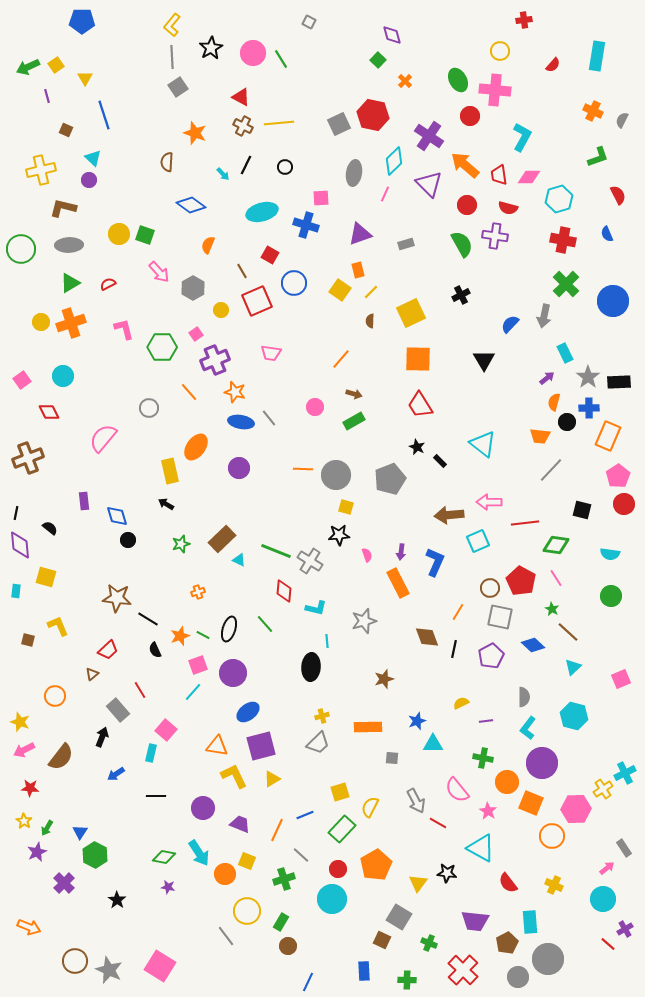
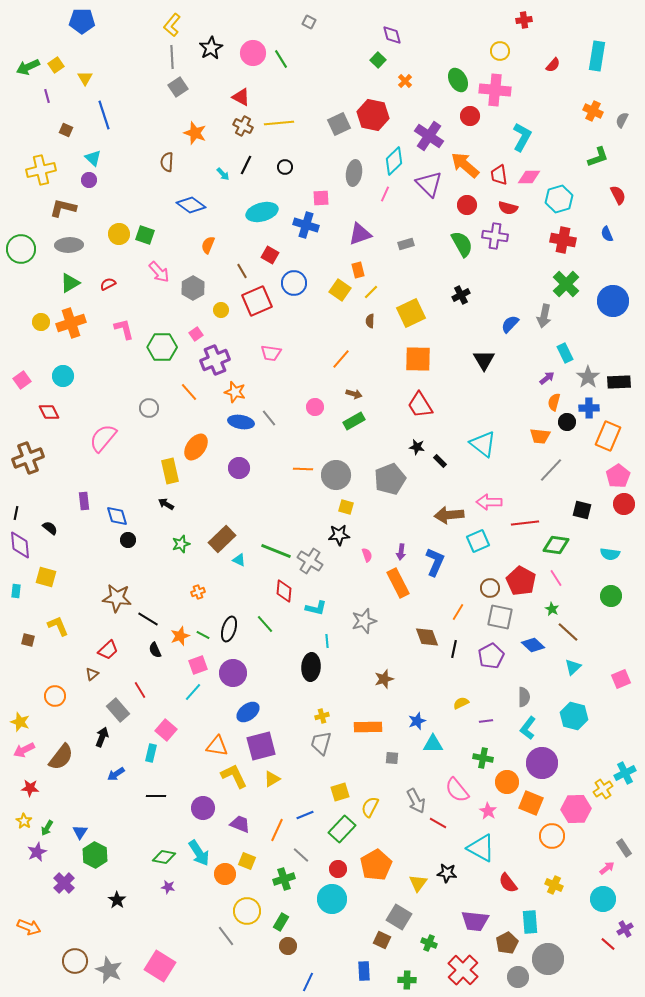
black star at (417, 447): rotated 14 degrees counterclockwise
gray trapezoid at (318, 743): moved 3 px right; rotated 150 degrees clockwise
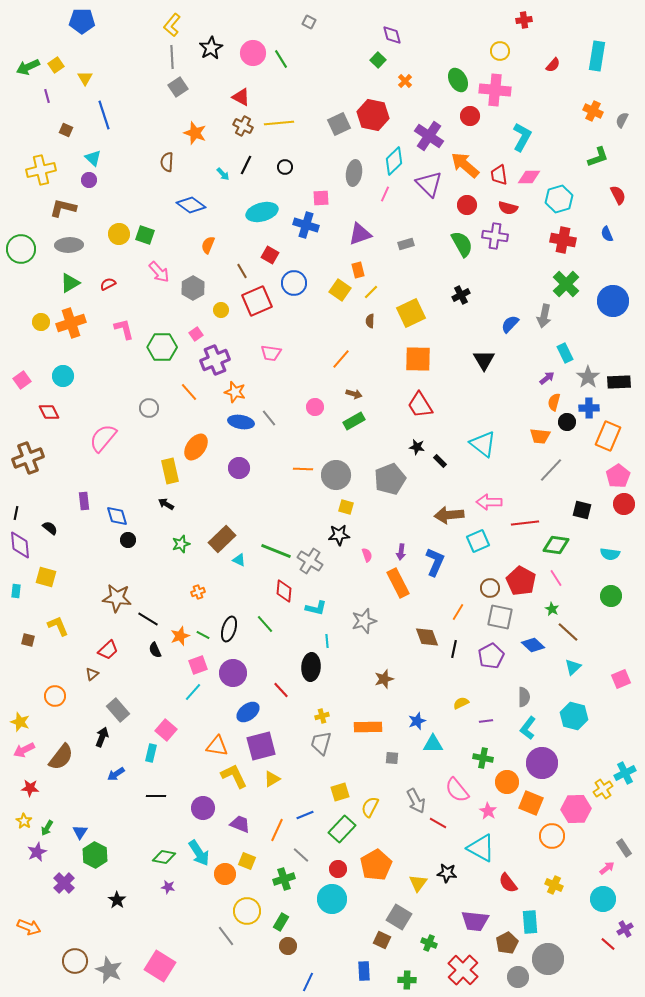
red line at (140, 690): moved 141 px right; rotated 12 degrees counterclockwise
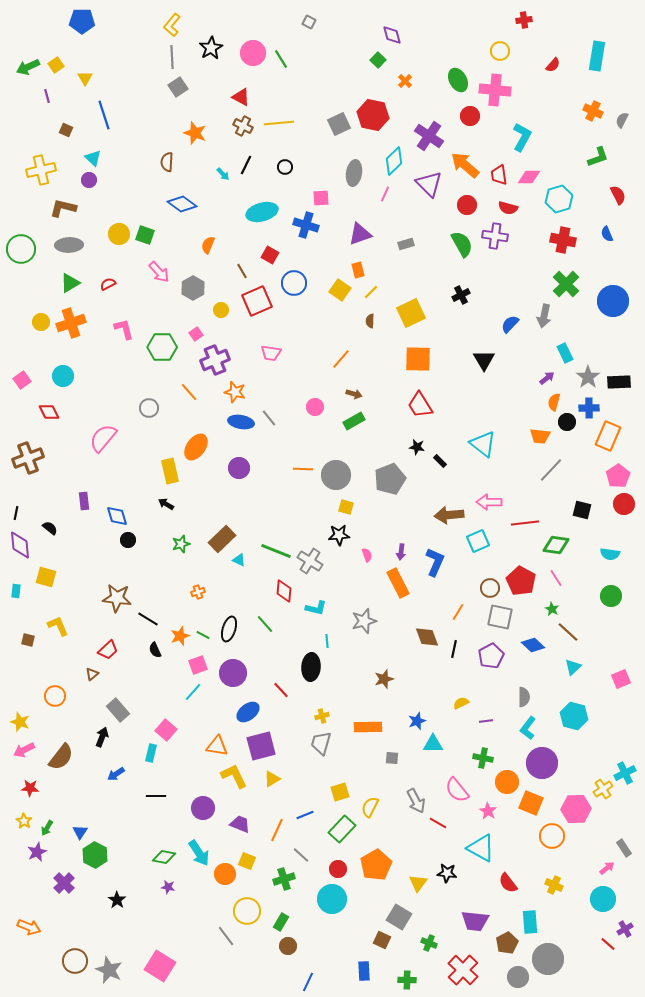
blue diamond at (191, 205): moved 9 px left, 1 px up
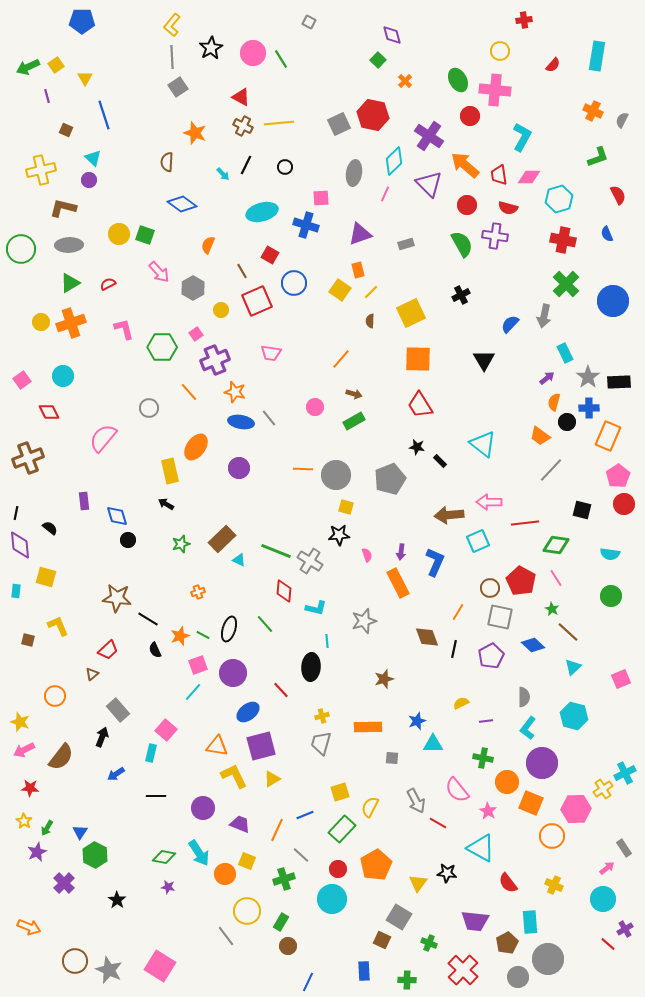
orange trapezoid at (540, 436): rotated 30 degrees clockwise
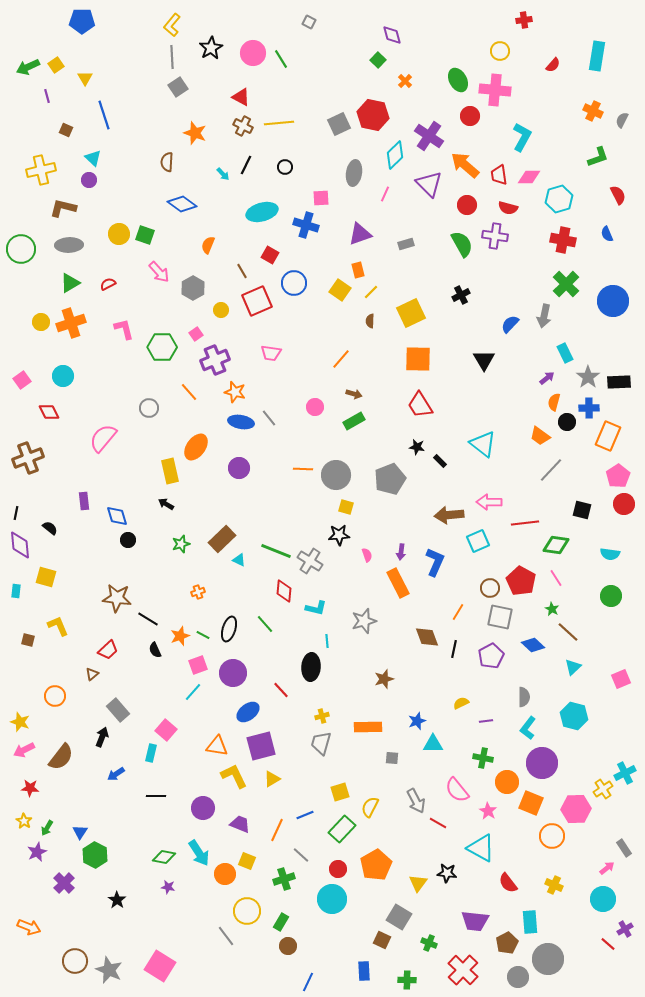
cyan diamond at (394, 161): moved 1 px right, 6 px up
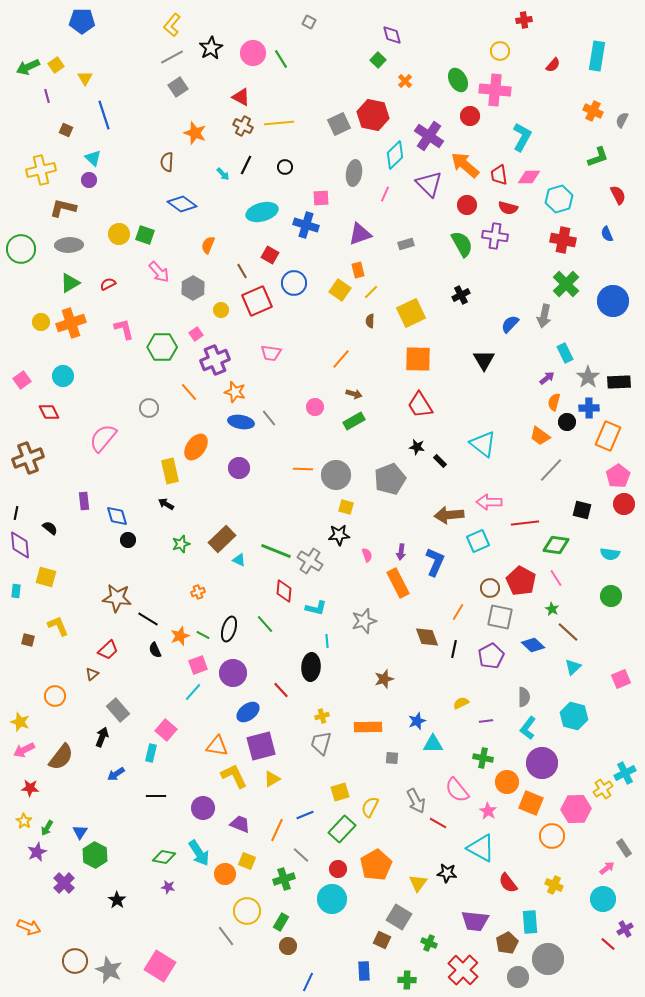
gray line at (172, 57): rotated 65 degrees clockwise
